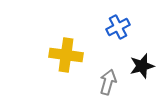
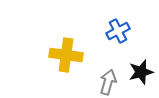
blue cross: moved 4 px down
black star: moved 1 px left, 6 px down
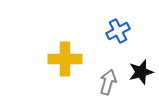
yellow cross: moved 1 px left, 4 px down; rotated 8 degrees counterclockwise
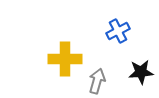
black star: rotated 10 degrees clockwise
gray arrow: moved 11 px left, 1 px up
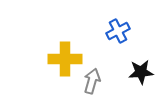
gray arrow: moved 5 px left
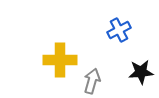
blue cross: moved 1 px right, 1 px up
yellow cross: moved 5 px left, 1 px down
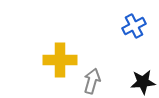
blue cross: moved 15 px right, 4 px up
black star: moved 2 px right, 10 px down
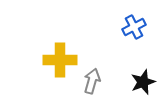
blue cross: moved 1 px down
black star: rotated 15 degrees counterclockwise
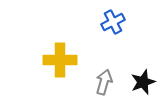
blue cross: moved 21 px left, 5 px up
gray arrow: moved 12 px right, 1 px down
